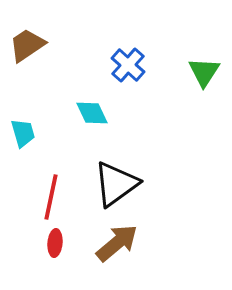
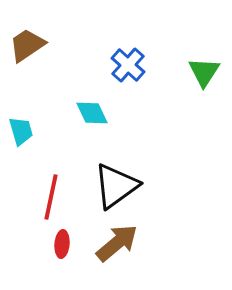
cyan trapezoid: moved 2 px left, 2 px up
black triangle: moved 2 px down
red ellipse: moved 7 px right, 1 px down
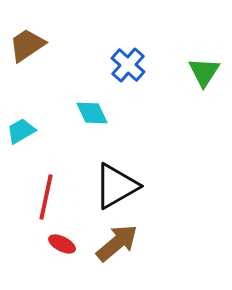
cyan trapezoid: rotated 104 degrees counterclockwise
black triangle: rotated 6 degrees clockwise
red line: moved 5 px left
red ellipse: rotated 68 degrees counterclockwise
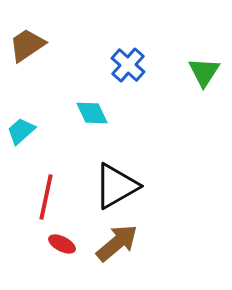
cyan trapezoid: rotated 12 degrees counterclockwise
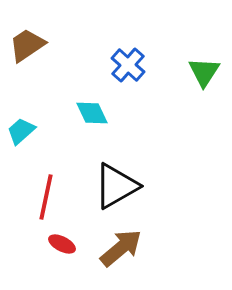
brown arrow: moved 4 px right, 5 px down
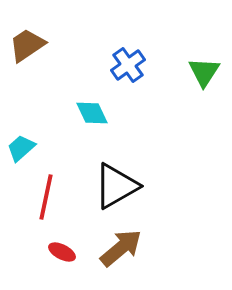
blue cross: rotated 12 degrees clockwise
cyan trapezoid: moved 17 px down
red ellipse: moved 8 px down
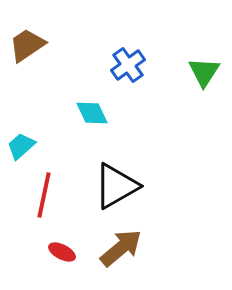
cyan trapezoid: moved 2 px up
red line: moved 2 px left, 2 px up
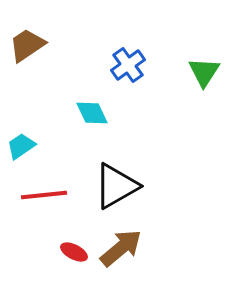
cyan trapezoid: rotated 8 degrees clockwise
red line: rotated 72 degrees clockwise
red ellipse: moved 12 px right
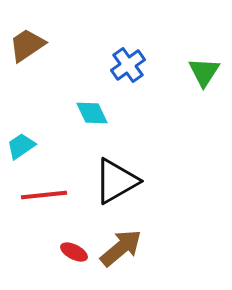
black triangle: moved 5 px up
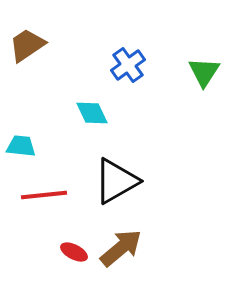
cyan trapezoid: rotated 40 degrees clockwise
